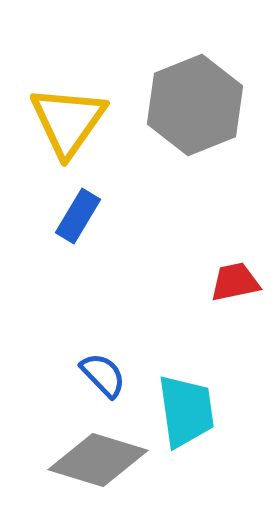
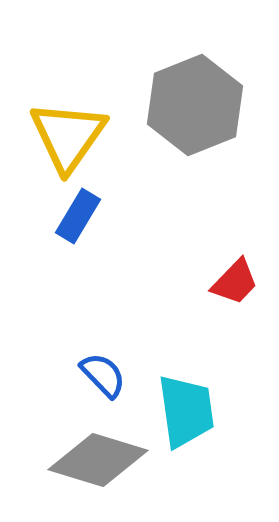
yellow triangle: moved 15 px down
red trapezoid: rotated 146 degrees clockwise
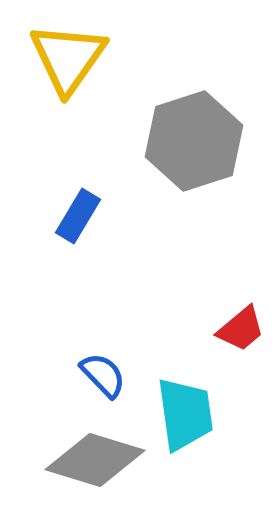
gray hexagon: moved 1 px left, 36 px down; rotated 4 degrees clockwise
yellow triangle: moved 78 px up
red trapezoid: moved 6 px right, 47 px down; rotated 6 degrees clockwise
cyan trapezoid: moved 1 px left, 3 px down
gray diamond: moved 3 px left
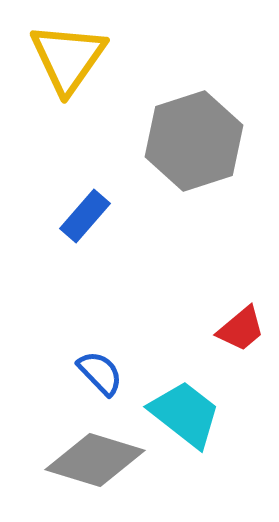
blue rectangle: moved 7 px right; rotated 10 degrees clockwise
blue semicircle: moved 3 px left, 2 px up
cyan trapezoid: rotated 44 degrees counterclockwise
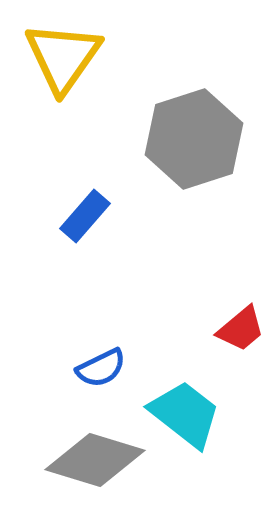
yellow triangle: moved 5 px left, 1 px up
gray hexagon: moved 2 px up
blue semicircle: moved 1 px right, 5 px up; rotated 108 degrees clockwise
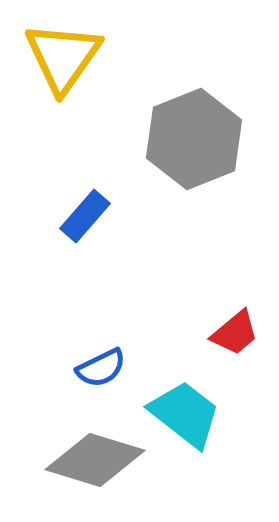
gray hexagon: rotated 4 degrees counterclockwise
red trapezoid: moved 6 px left, 4 px down
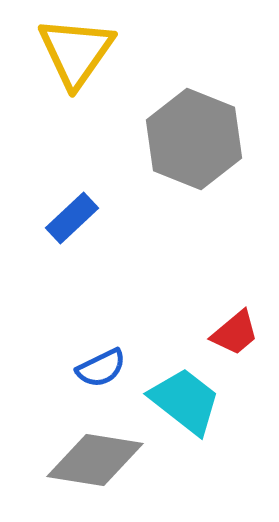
yellow triangle: moved 13 px right, 5 px up
gray hexagon: rotated 16 degrees counterclockwise
blue rectangle: moved 13 px left, 2 px down; rotated 6 degrees clockwise
cyan trapezoid: moved 13 px up
gray diamond: rotated 8 degrees counterclockwise
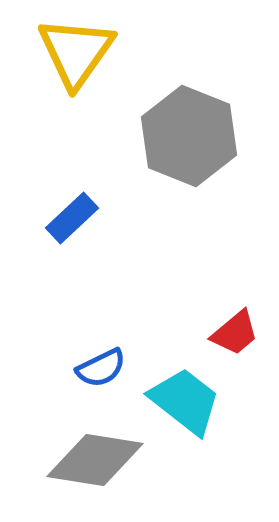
gray hexagon: moved 5 px left, 3 px up
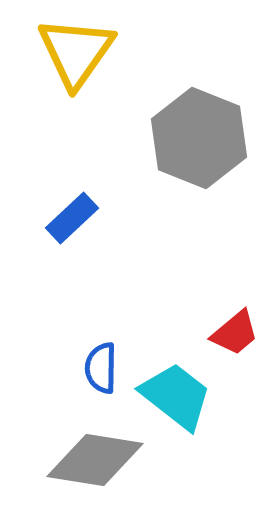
gray hexagon: moved 10 px right, 2 px down
blue semicircle: rotated 117 degrees clockwise
cyan trapezoid: moved 9 px left, 5 px up
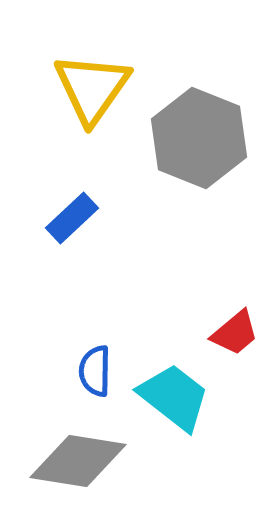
yellow triangle: moved 16 px right, 36 px down
blue semicircle: moved 6 px left, 3 px down
cyan trapezoid: moved 2 px left, 1 px down
gray diamond: moved 17 px left, 1 px down
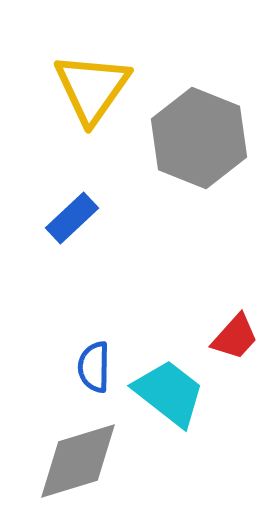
red trapezoid: moved 4 px down; rotated 8 degrees counterclockwise
blue semicircle: moved 1 px left, 4 px up
cyan trapezoid: moved 5 px left, 4 px up
gray diamond: rotated 26 degrees counterclockwise
